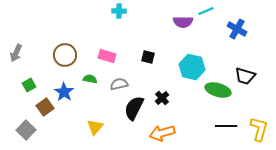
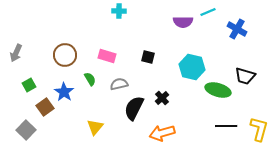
cyan line: moved 2 px right, 1 px down
green semicircle: rotated 48 degrees clockwise
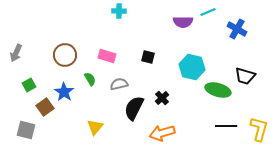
gray square: rotated 30 degrees counterclockwise
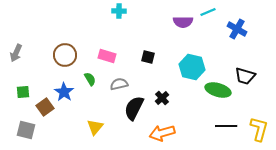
green square: moved 6 px left, 7 px down; rotated 24 degrees clockwise
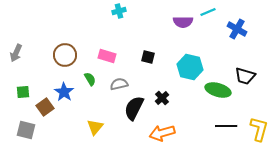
cyan cross: rotated 16 degrees counterclockwise
cyan hexagon: moved 2 px left
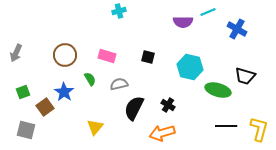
green square: rotated 16 degrees counterclockwise
black cross: moved 6 px right, 7 px down; rotated 16 degrees counterclockwise
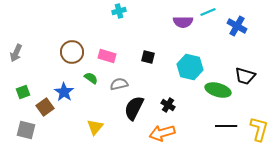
blue cross: moved 3 px up
brown circle: moved 7 px right, 3 px up
green semicircle: moved 1 px right, 1 px up; rotated 24 degrees counterclockwise
